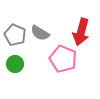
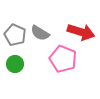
red arrow: rotated 88 degrees counterclockwise
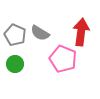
red arrow: rotated 100 degrees counterclockwise
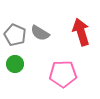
red arrow: rotated 24 degrees counterclockwise
pink pentagon: moved 15 px down; rotated 24 degrees counterclockwise
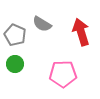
gray semicircle: moved 2 px right, 9 px up
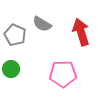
green circle: moved 4 px left, 5 px down
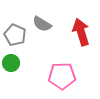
green circle: moved 6 px up
pink pentagon: moved 1 px left, 2 px down
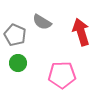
gray semicircle: moved 2 px up
green circle: moved 7 px right
pink pentagon: moved 1 px up
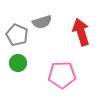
gray semicircle: rotated 48 degrees counterclockwise
gray pentagon: moved 2 px right
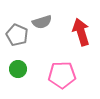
green circle: moved 6 px down
